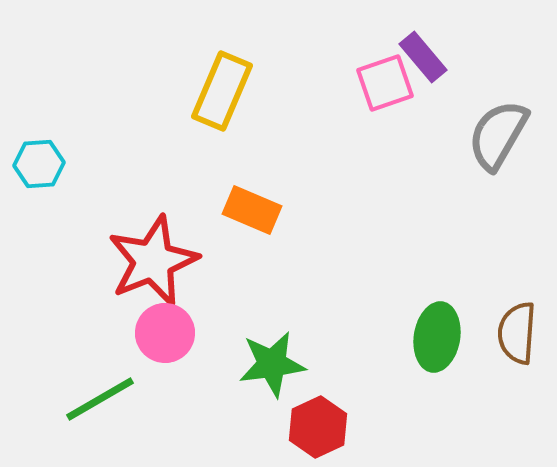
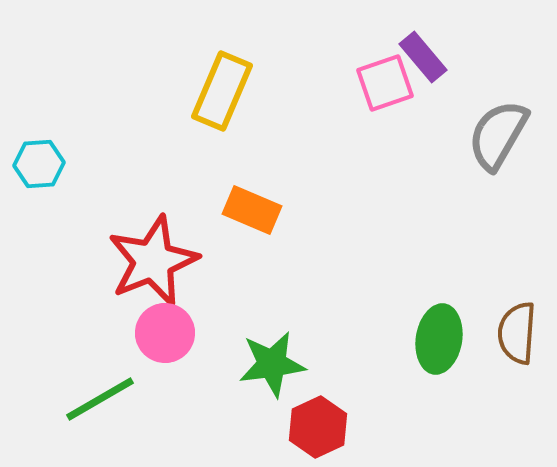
green ellipse: moved 2 px right, 2 px down
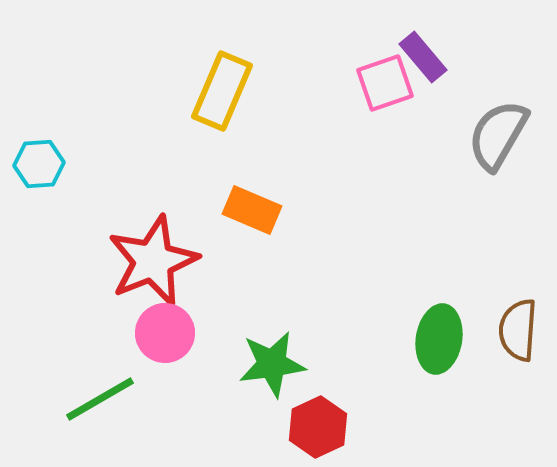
brown semicircle: moved 1 px right, 3 px up
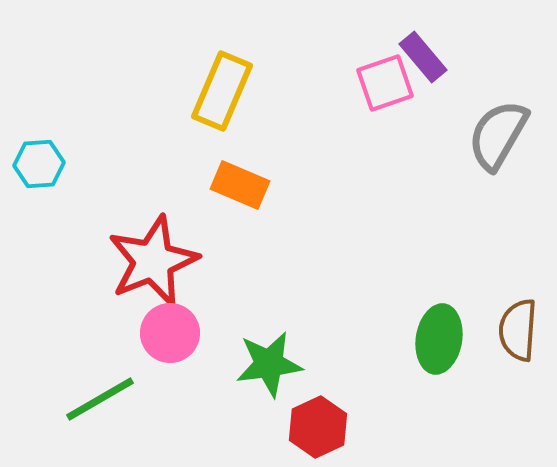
orange rectangle: moved 12 px left, 25 px up
pink circle: moved 5 px right
green star: moved 3 px left
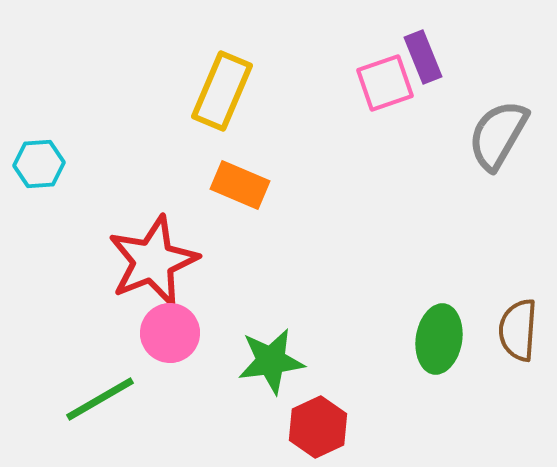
purple rectangle: rotated 18 degrees clockwise
green star: moved 2 px right, 3 px up
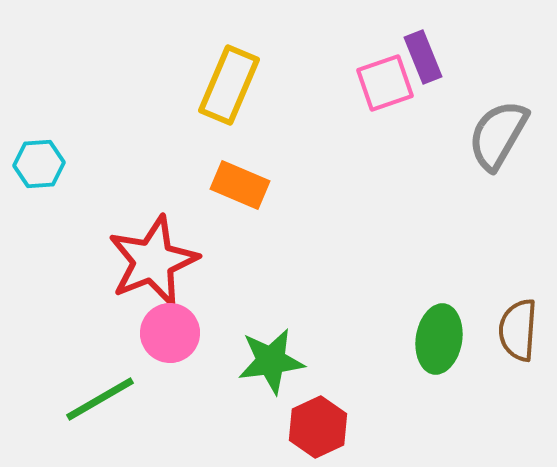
yellow rectangle: moved 7 px right, 6 px up
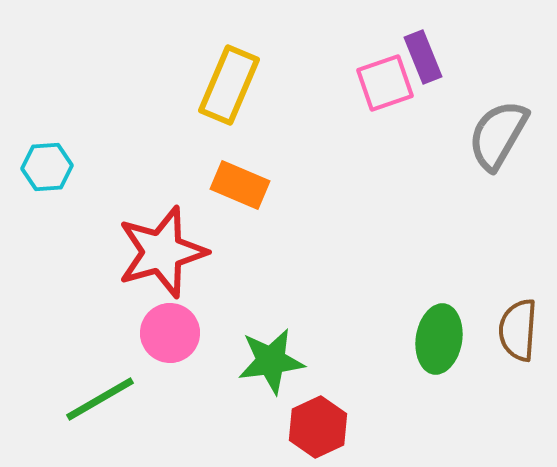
cyan hexagon: moved 8 px right, 3 px down
red star: moved 9 px right, 9 px up; rotated 6 degrees clockwise
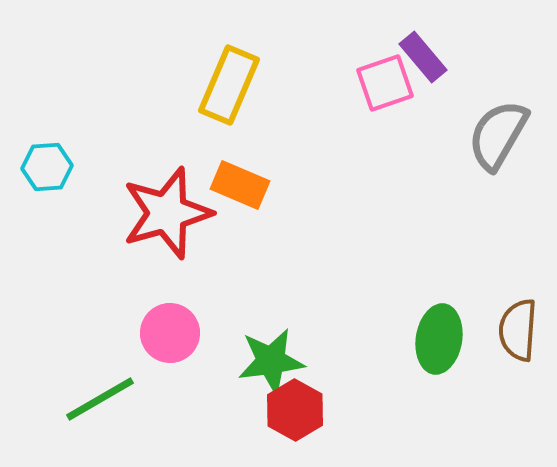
purple rectangle: rotated 18 degrees counterclockwise
red star: moved 5 px right, 39 px up
red hexagon: moved 23 px left, 17 px up; rotated 6 degrees counterclockwise
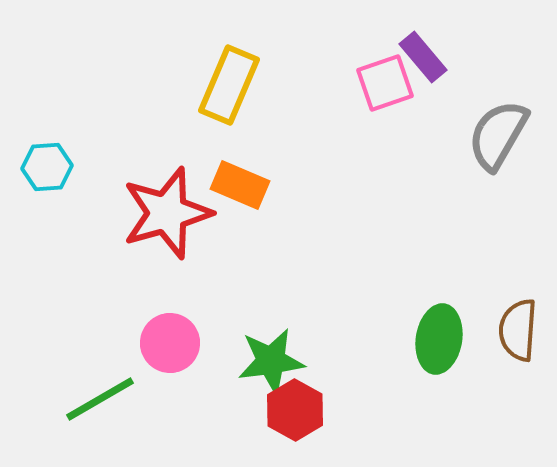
pink circle: moved 10 px down
